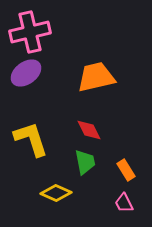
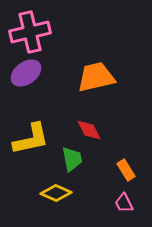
yellow L-shape: rotated 96 degrees clockwise
green trapezoid: moved 13 px left, 3 px up
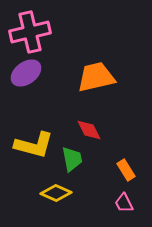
yellow L-shape: moved 3 px right, 6 px down; rotated 27 degrees clockwise
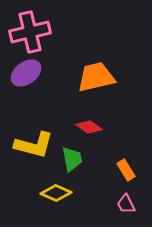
red diamond: moved 3 px up; rotated 28 degrees counterclockwise
pink trapezoid: moved 2 px right, 1 px down
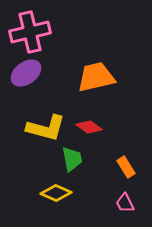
yellow L-shape: moved 12 px right, 17 px up
orange rectangle: moved 3 px up
pink trapezoid: moved 1 px left, 1 px up
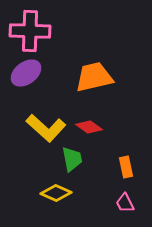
pink cross: moved 1 px up; rotated 15 degrees clockwise
orange trapezoid: moved 2 px left
yellow L-shape: rotated 27 degrees clockwise
orange rectangle: rotated 20 degrees clockwise
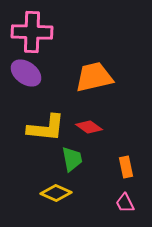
pink cross: moved 2 px right, 1 px down
purple ellipse: rotated 72 degrees clockwise
yellow L-shape: rotated 36 degrees counterclockwise
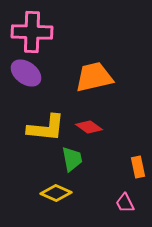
orange rectangle: moved 12 px right
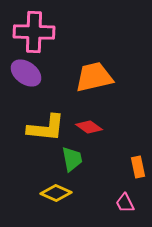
pink cross: moved 2 px right
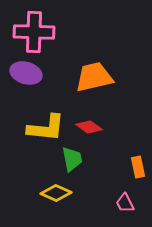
purple ellipse: rotated 20 degrees counterclockwise
